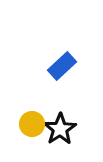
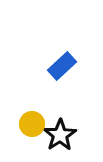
black star: moved 6 px down
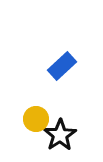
yellow circle: moved 4 px right, 5 px up
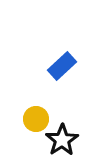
black star: moved 2 px right, 5 px down
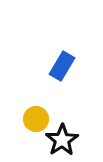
blue rectangle: rotated 16 degrees counterclockwise
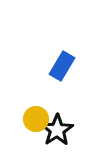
black star: moved 5 px left, 10 px up
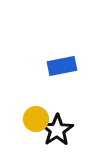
blue rectangle: rotated 48 degrees clockwise
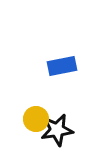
black star: rotated 24 degrees clockwise
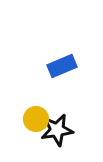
blue rectangle: rotated 12 degrees counterclockwise
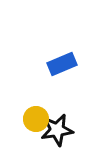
blue rectangle: moved 2 px up
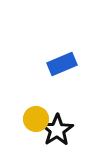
black star: rotated 24 degrees counterclockwise
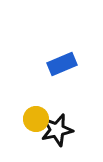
black star: rotated 20 degrees clockwise
